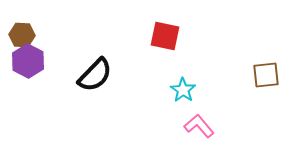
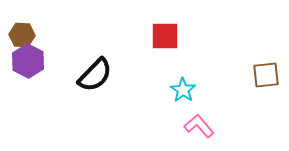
red square: rotated 12 degrees counterclockwise
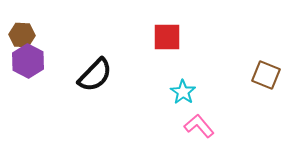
red square: moved 2 px right, 1 px down
brown square: rotated 28 degrees clockwise
cyan star: moved 2 px down
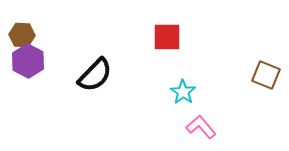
pink L-shape: moved 2 px right, 1 px down
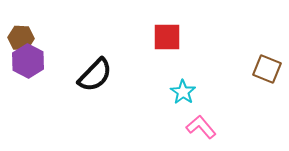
brown hexagon: moved 1 px left, 3 px down
brown square: moved 1 px right, 6 px up
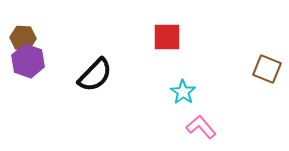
brown hexagon: moved 2 px right
purple hexagon: rotated 8 degrees counterclockwise
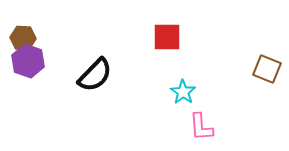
pink L-shape: rotated 144 degrees counterclockwise
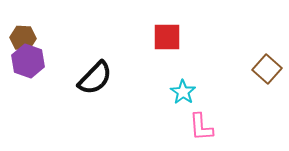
brown square: rotated 20 degrees clockwise
black semicircle: moved 3 px down
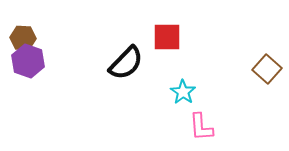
black semicircle: moved 31 px right, 15 px up
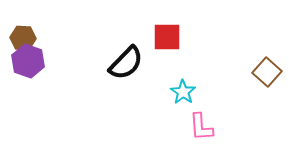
brown square: moved 3 px down
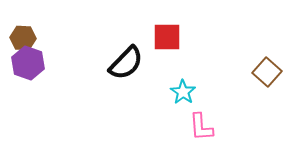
purple hexagon: moved 2 px down
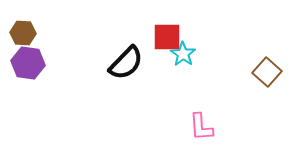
brown hexagon: moved 5 px up
purple hexagon: rotated 12 degrees counterclockwise
cyan star: moved 38 px up
